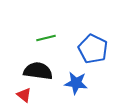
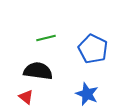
blue star: moved 11 px right, 11 px down; rotated 15 degrees clockwise
red triangle: moved 2 px right, 2 px down
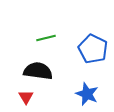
red triangle: rotated 21 degrees clockwise
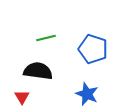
blue pentagon: rotated 8 degrees counterclockwise
red triangle: moved 4 px left
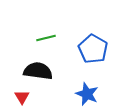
blue pentagon: rotated 12 degrees clockwise
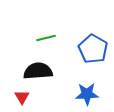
black semicircle: rotated 12 degrees counterclockwise
blue star: rotated 25 degrees counterclockwise
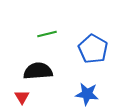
green line: moved 1 px right, 4 px up
blue star: rotated 10 degrees clockwise
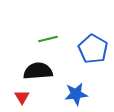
green line: moved 1 px right, 5 px down
blue star: moved 11 px left; rotated 15 degrees counterclockwise
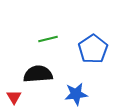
blue pentagon: rotated 8 degrees clockwise
black semicircle: moved 3 px down
red triangle: moved 8 px left
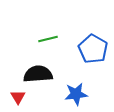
blue pentagon: rotated 8 degrees counterclockwise
red triangle: moved 4 px right
